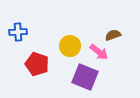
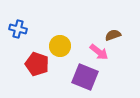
blue cross: moved 3 px up; rotated 18 degrees clockwise
yellow circle: moved 10 px left
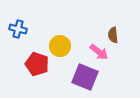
brown semicircle: rotated 77 degrees counterclockwise
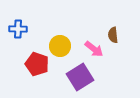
blue cross: rotated 12 degrees counterclockwise
pink arrow: moved 5 px left, 3 px up
purple square: moved 5 px left; rotated 36 degrees clockwise
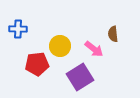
brown semicircle: moved 1 px up
red pentagon: rotated 25 degrees counterclockwise
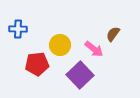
brown semicircle: rotated 42 degrees clockwise
yellow circle: moved 1 px up
purple square: moved 2 px up; rotated 12 degrees counterclockwise
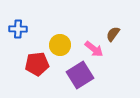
purple square: rotated 12 degrees clockwise
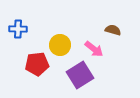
brown semicircle: moved 4 px up; rotated 70 degrees clockwise
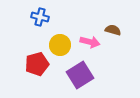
blue cross: moved 22 px right, 12 px up; rotated 12 degrees clockwise
pink arrow: moved 4 px left, 7 px up; rotated 24 degrees counterclockwise
red pentagon: rotated 10 degrees counterclockwise
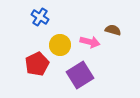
blue cross: rotated 18 degrees clockwise
red pentagon: rotated 10 degrees counterclockwise
